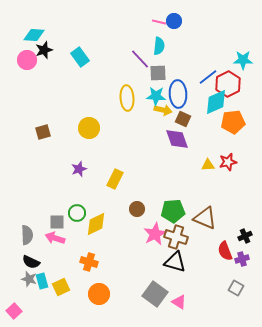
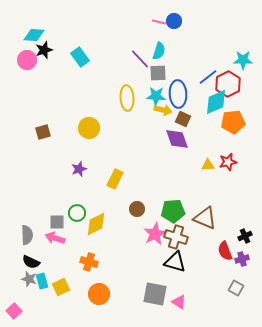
cyan semicircle at (159, 46): moved 5 px down; rotated 12 degrees clockwise
gray square at (155, 294): rotated 25 degrees counterclockwise
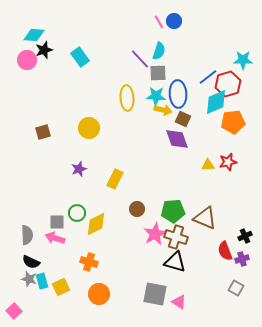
pink line at (159, 22): rotated 48 degrees clockwise
red hexagon at (228, 84): rotated 10 degrees clockwise
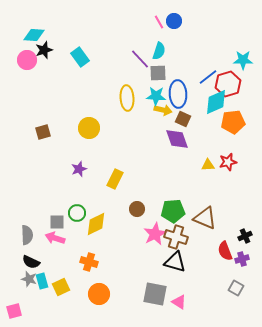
pink square at (14, 311): rotated 28 degrees clockwise
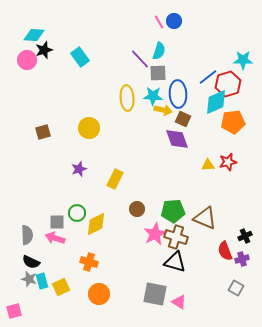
cyan star at (156, 96): moved 3 px left
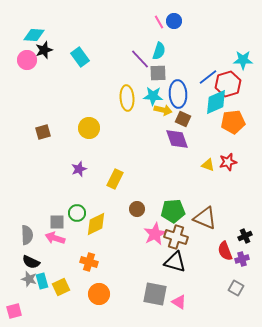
yellow triangle at (208, 165): rotated 24 degrees clockwise
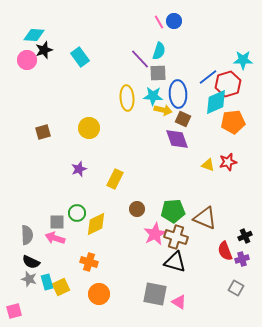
cyan rectangle at (42, 281): moved 5 px right, 1 px down
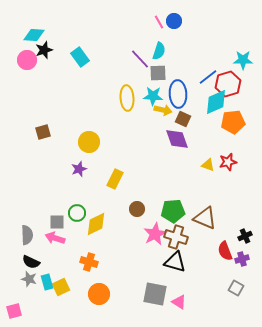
yellow circle at (89, 128): moved 14 px down
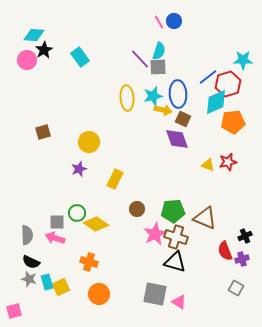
black star at (44, 50): rotated 12 degrees counterclockwise
gray square at (158, 73): moved 6 px up
cyan star at (153, 96): rotated 18 degrees counterclockwise
yellow diamond at (96, 224): rotated 60 degrees clockwise
